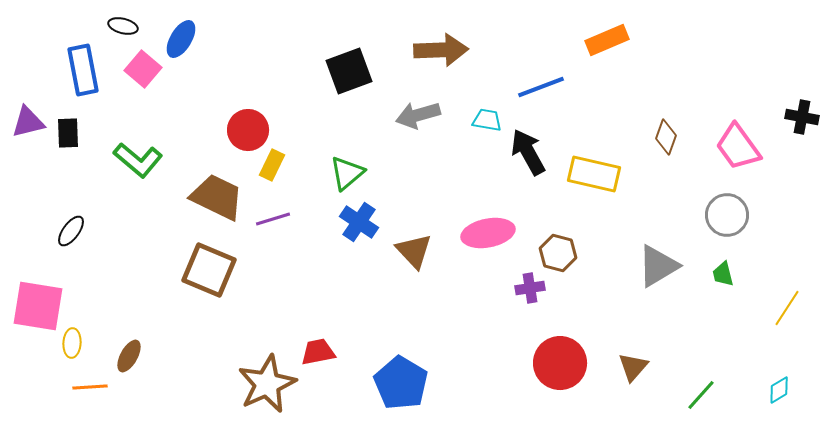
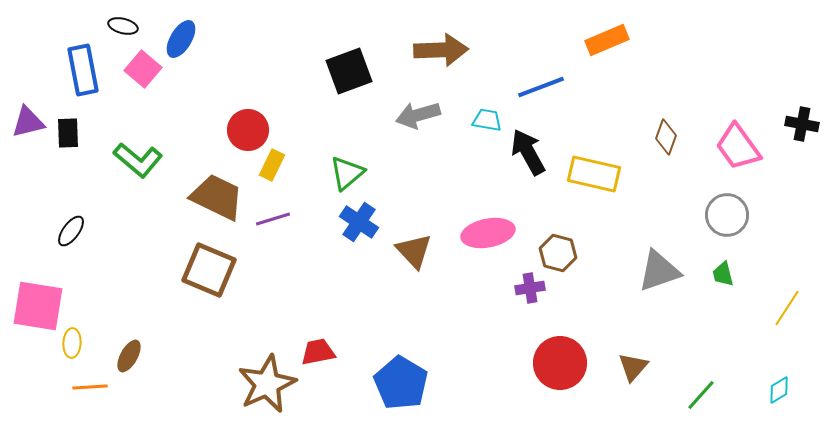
black cross at (802, 117): moved 7 px down
gray triangle at (658, 266): moved 1 px right, 5 px down; rotated 12 degrees clockwise
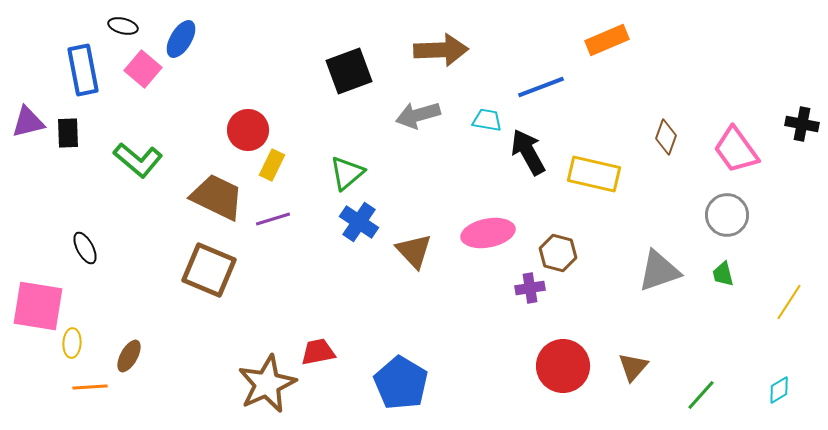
pink trapezoid at (738, 147): moved 2 px left, 3 px down
black ellipse at (71, 231): moved 14 px right, 17 px down; rotated 64 degrees counterclockwise
yellow line at (787, 308): moved 2 px right, 6 px up
red circle at (560, 363): moved 3 px right, 3 px down
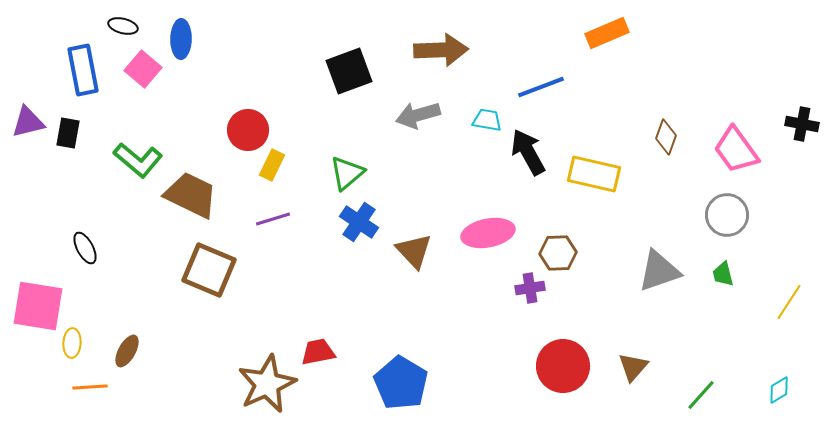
blue ellipse at (181, 39): rotated 30 degrees counterclockwise
orange rectangle at (607, 40): moved 7 px up
black rectangle at (68, 133): rotated 12 degrees clockwise
brown trapezoid at (217, 197): moved 26 px left, 2 px up
brown hexagon at (558, 253): rotated 18 degrees counterclockwise
brown ellipse at (129, 356): moved 2 px left, 5 px up
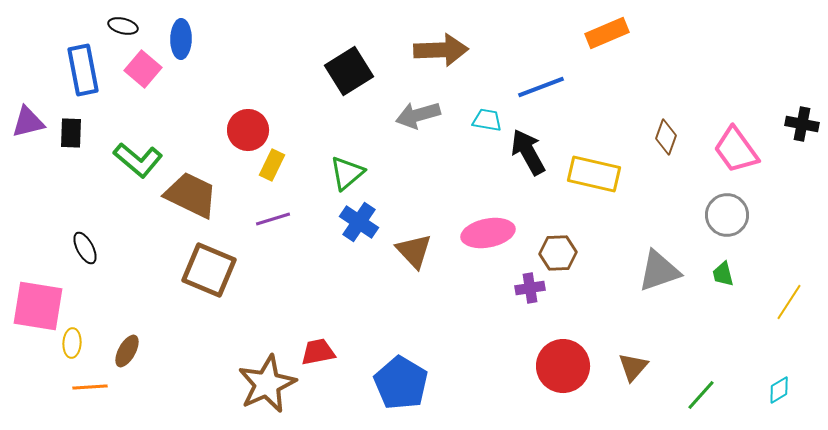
black square at (349, 71): rotated 12 degrees counterclockwise
black rectangle at (68, 133): moved 3 px right; rotated 8 degrees counterclockwise
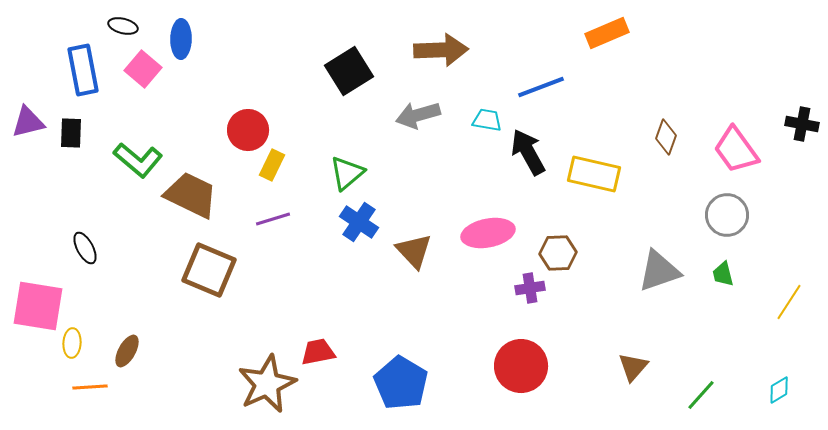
red circle at (563, 366): moved 42 px left
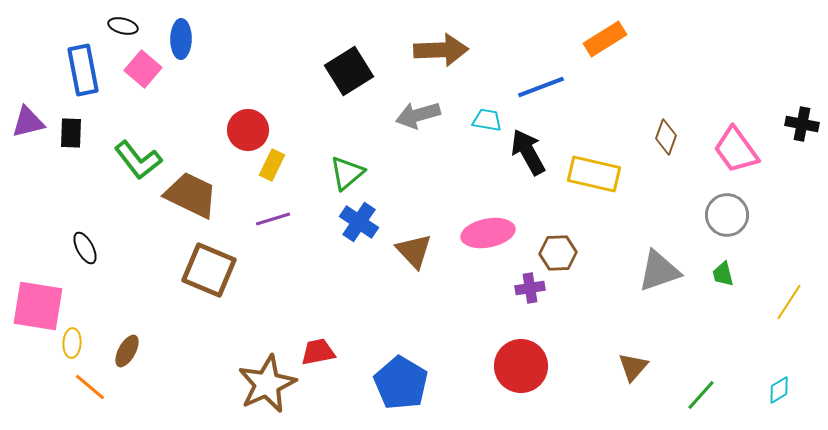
orange rectangle at (607, 33): moved 2 px left, 6 px down; rotated 9 degrees counterclockwise
green L-shape at (138, 160): rotated 12 degrees clockwise
orange line at (90, 387): rotated 44 degrees clockwise
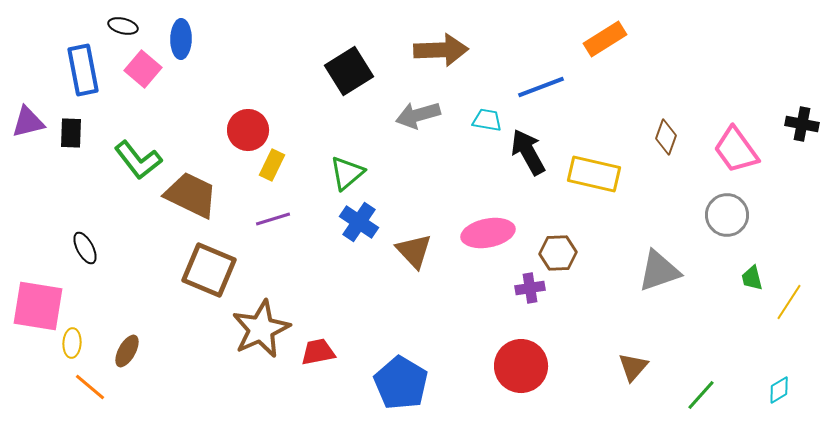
green trapezoid at (723, 274): moved 29 px right, 4 px down
brown star at (267, 384): moved 6 px left, 55 px up
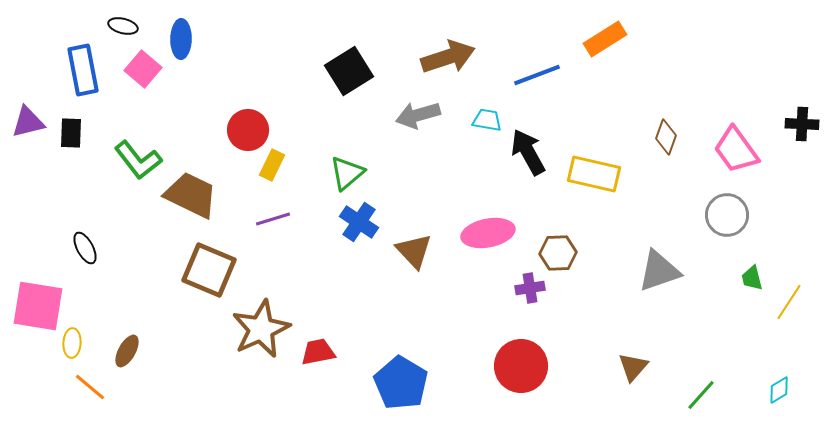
brown arrow at (441, 50): moved 7 px right, 7 px down; rotated 16 degrees counterclockwise
blue line at (541, 87): moved 4 px left, 12 px up
black cross at (802, 124): rotated 8 degrees counterclockwise
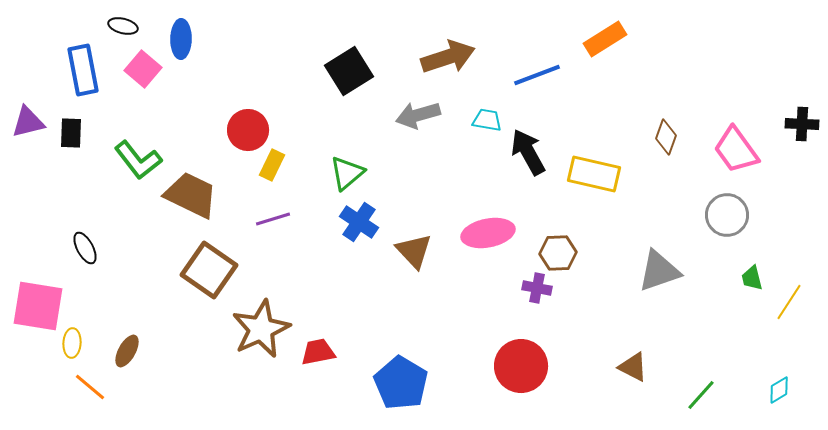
brown square at (209, 270): rotated 12 degrees clockwise
purple cross at (530, 288): moved 7 px right; rotated 20 degrees clockwise
brown triangle at (633, 367): rotated 44 degrees counterclockwise
